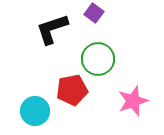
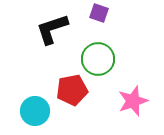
purple square: moved 5 px right; rotated 18 degrees counterclockwise
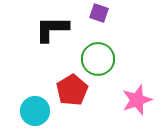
black L-shape: rotated 18 degrees clockwise
red pentagon: rotated 20 degrees counterclockwise
pink star: moved 4 px right, 1 px up
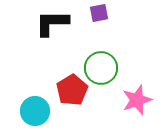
purple square: rotated 30 degrees counterclockwise
black L-shape: moved 6 px up
green circle: moved 3 px right, 9 px down
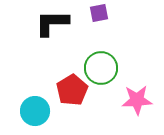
pink star: rotated 16 degrees clockwise
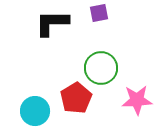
red pentagon: moved 4 px right, 8 px down
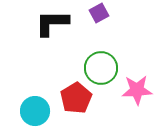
purple square: rotated 18 degrees counterclockwise
pink star: moved 10 px up
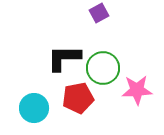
black L-shape: moved 12 px right, 35 px down
green circle: moved 2 px right
red pentagon: moved 2 px right; rotated 20 degrees clockwise
cyan circle: moved 1 px left, 3 px up
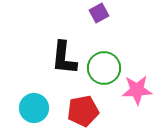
black L-shape: rotated 84 degrees counterclockwise
green circle: moved 1 px right
red pentagon: moved 5 px right, 13 px down
